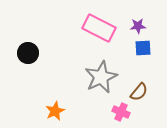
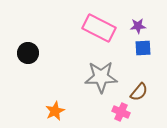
gray star: rotated 24 degrees clockwise
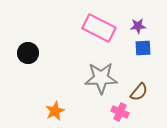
gray star: moved 1 px down
pink cross: moved 1 px left
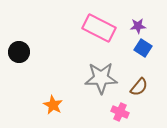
blue square: rotated 36 degrees clockwise
black circle: moved 9 px left, 1 px up
brown semicircle: moved 5 px up
orange star: moved 2 px left, 6 px up; rotated 18 degrees counterclockwise
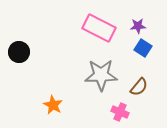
gray star: moved 3 px up
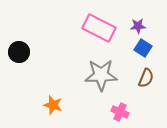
brown semicircle: moved 7 px right, 9 px up; rotated 18 degrees counterclockwise
orange star: rotated 12 degrees counterclockwise
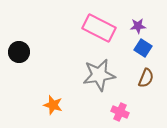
gray star: moved 2 px left; rotated 8 degrees counterclockwise
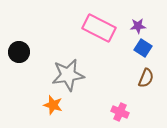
gray star: moved 31 px left
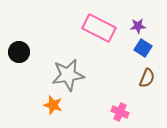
brown semicircle: moved 1 px right
